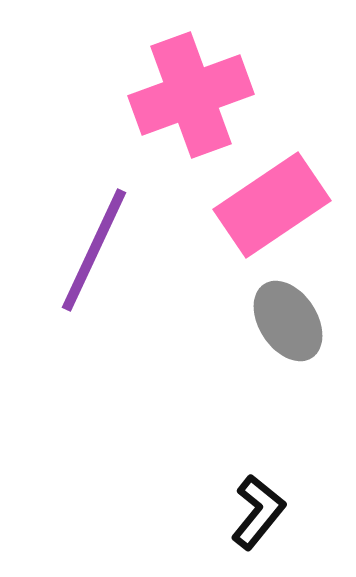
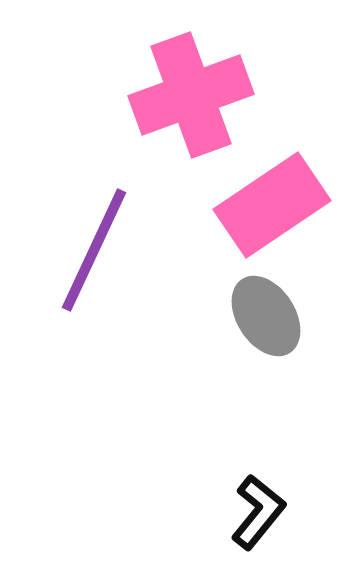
gray ellipse: moved 22 px left, 5 px up
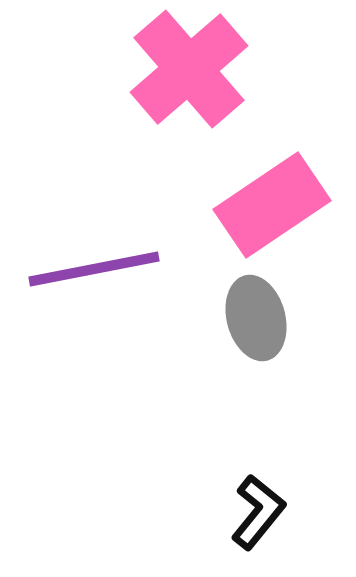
pink cross: moved 2 px left, 26 px up; rotated 21 degrees counterclockwise
purple line: moved 19 px down; rotated 54 degrees clockwise
gray ellipse: moved 10 px left, 2 px down; rotated 18 degrees clockwise
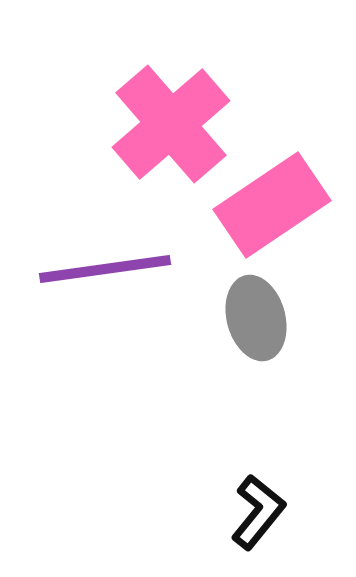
pink cross: moved 18 px left, 55 px down
purple line: moved 11 px right; rotated 3 degrees clockwise
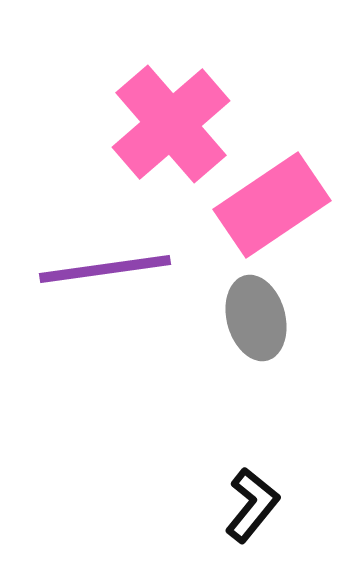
black L-shape: moved 6 px left, 7 px up
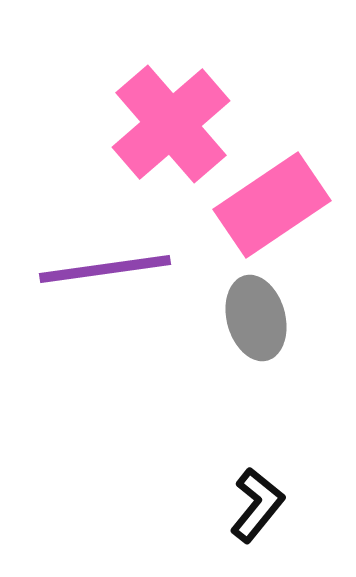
black L-shape: moved 5 px right
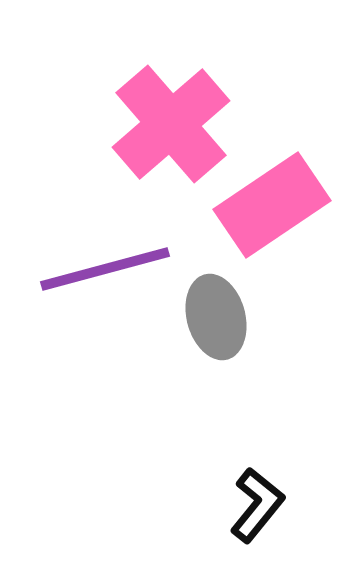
purple line: rotated 7 degrees counterclockwise
gray ellipse: moved 40 px left, 1 px up
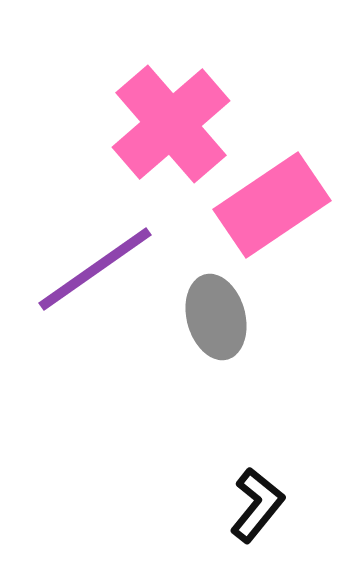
purple line: moved 10 px left; rotated 20 degrees counterclockwise
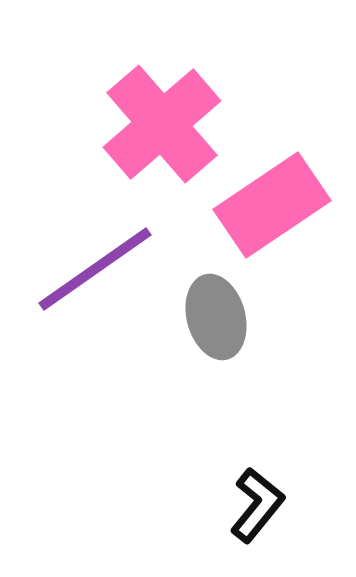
pink cross: moved 9 px left
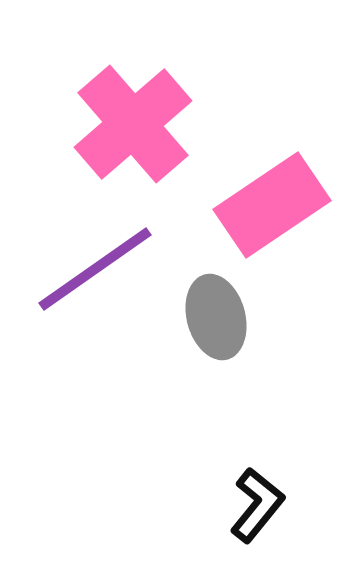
pink cross: moved 29 px left
